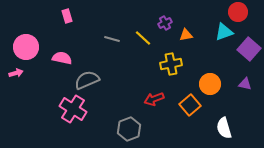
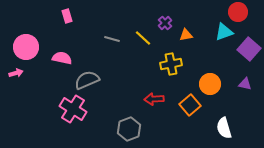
purple cross: rotated 16 degrees counterclockwise
red arrow: rotated 18 degrees clockwise
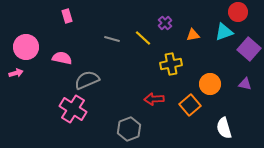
orange triangle: moved 7 px right
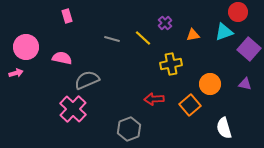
pink cross: rotated 12 degrees clockwise
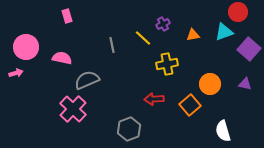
purple cross: moved 2 px left, 1 px down; rotated 16 degrees clockwise
gray line: moved 6 px down; rotated 63 degrees clockwise
yellow cross: moved 4 px left
white semicircle: moved 1 px left, 3 px down
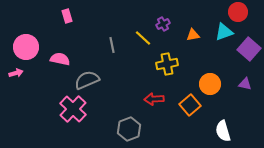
pink semicircle: moved 2 px left, 1 px down
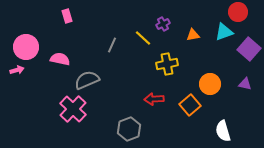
gray line: rotated 35 degrees clockwise
pink arrow: moved 1 px right, 3 px up
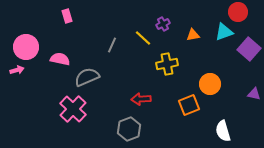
gray semicircle: moved 3 px up
purple triangle: moved 9 px right, 10 px down
red arrow: moved 13 px left
orange square: moved 1 px left; rotated 20 degrees clockwise
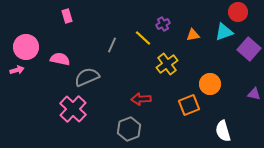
yellow cross: rotated 25 degrees counterclockwise
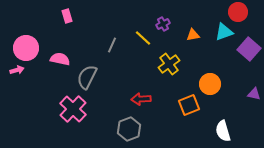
pink circle: moved 1 px down
yellow cross: moved 2 px right
gray semicircle: rotated 40 degrees counterclockwise
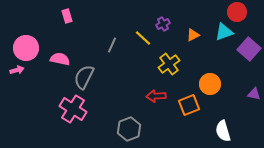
red circle: moved 1 px left
orange triangle: rotated 16 degrees counterclockwise
gray semicircle: moved 3 px left
red arrow: moved 15 px right, 3 px up
pink cross: rotated 12 degrees counterclockwise
